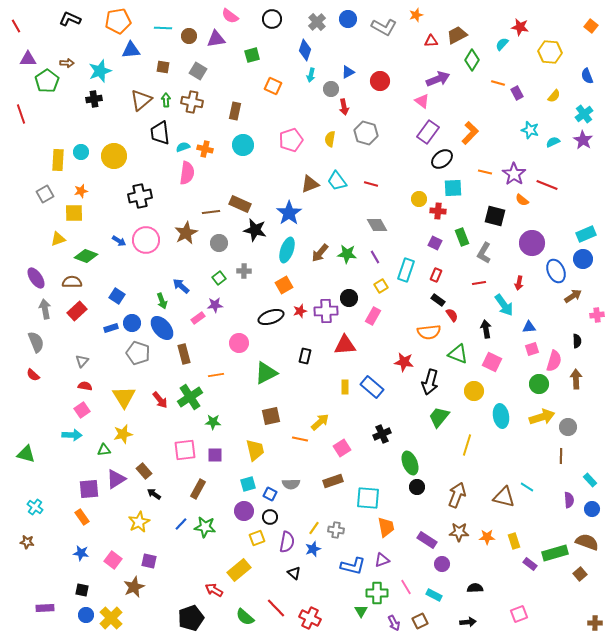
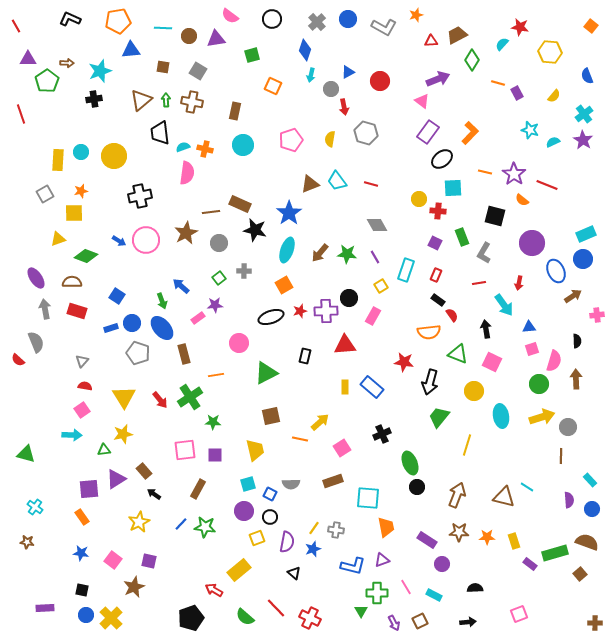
red rectangle at (77, 311): rotated 60 degrees clockwise
red semicircle at (33, 375): moved 15 px left, 15 px up
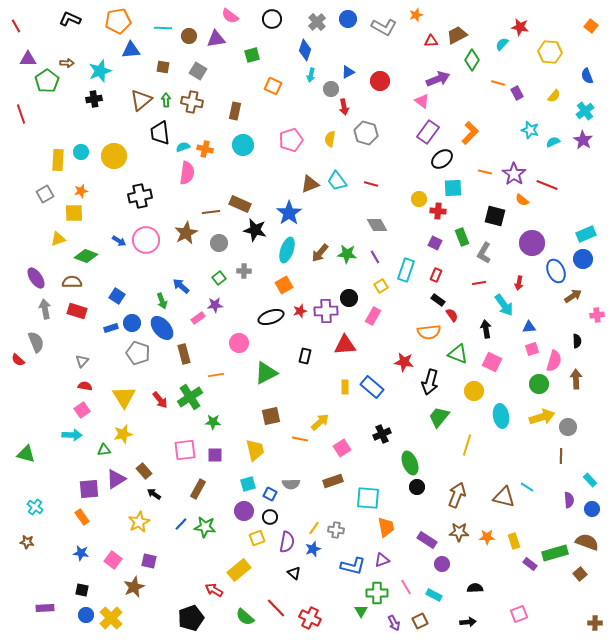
cyan cross at (584, 114): moved 1 px right, 3 px up
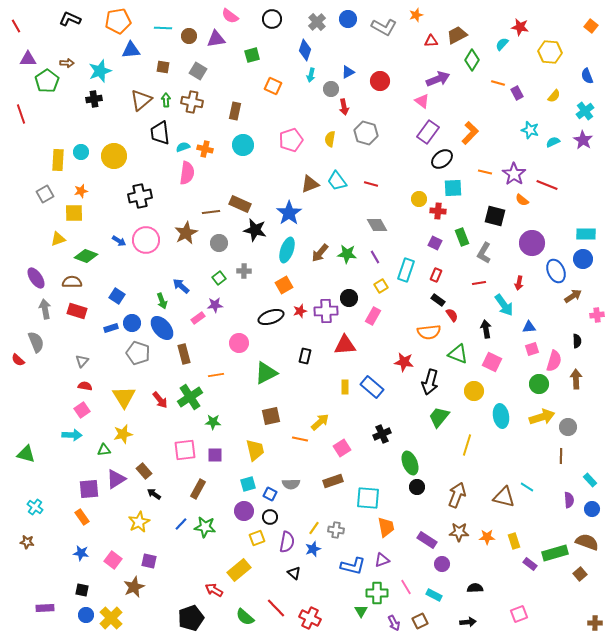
cyan rectangle at (586, 234): rotated 24 degrees clockwise
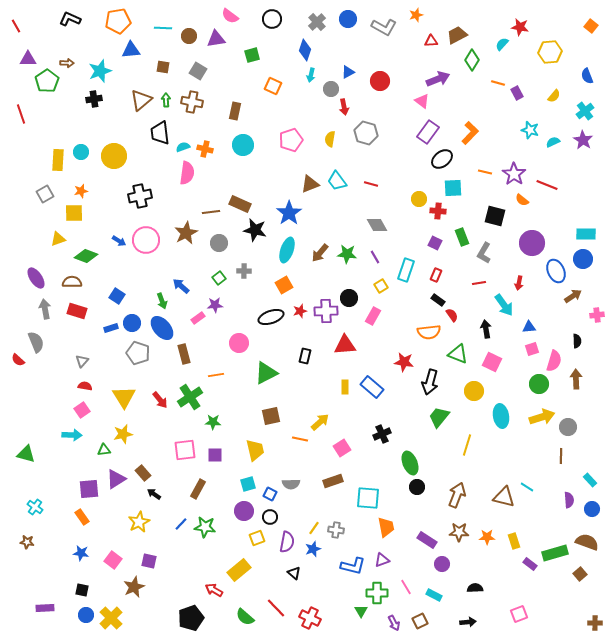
yellow hexagon at (550, 52): rotated 10 degrees counterclockwise
brown rectangle at (144, 471): moved 1 px left, 2 px down
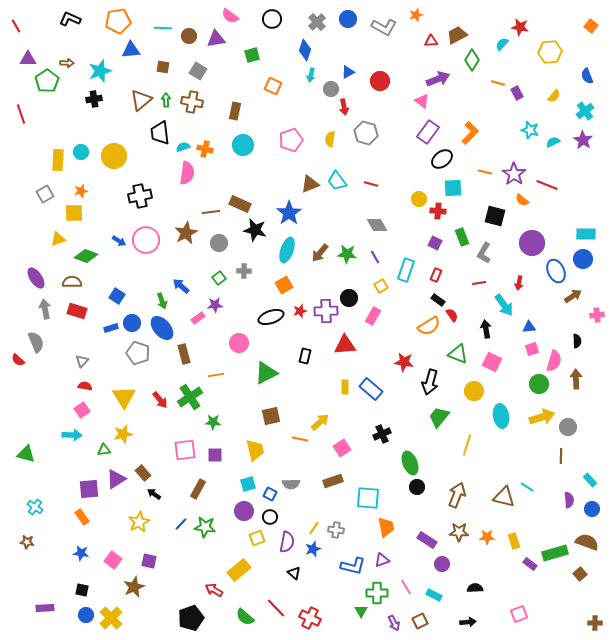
orange semicircle at (429, 332): moved 6 px up; rotated 25 degrees counterclockwise
blue rectangle at (372, 387): moved 1 px left, 2 px down
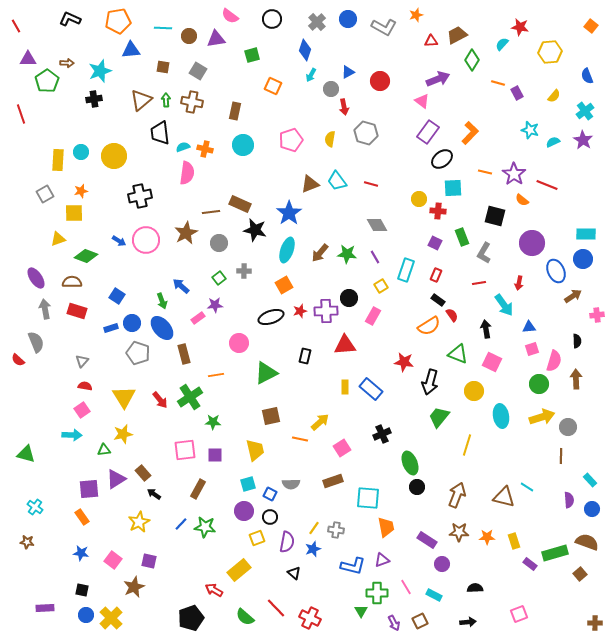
cyan arrow at (311, 75): rotated 16 degrees clockwise
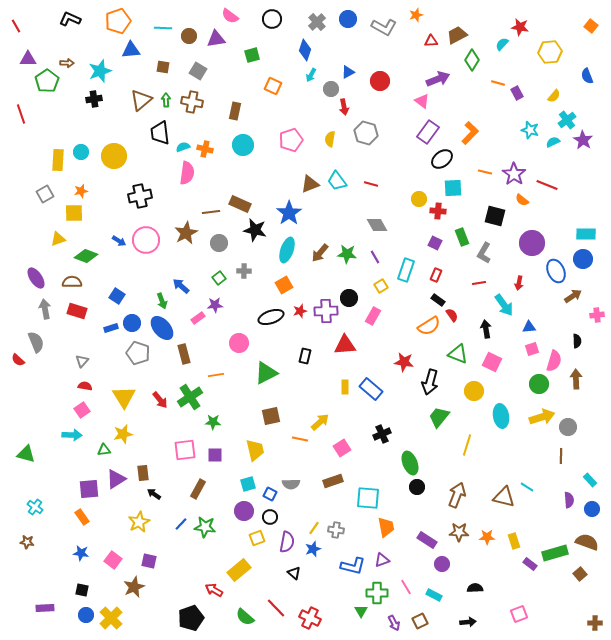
orange pentagon at (118, 21): rotated 10 degrees counterclockwise
cyan cross at (585, 111): moved 18 px left, 9 px down
brown rectangle at (143, 473): rotated 35 degrees clockwise
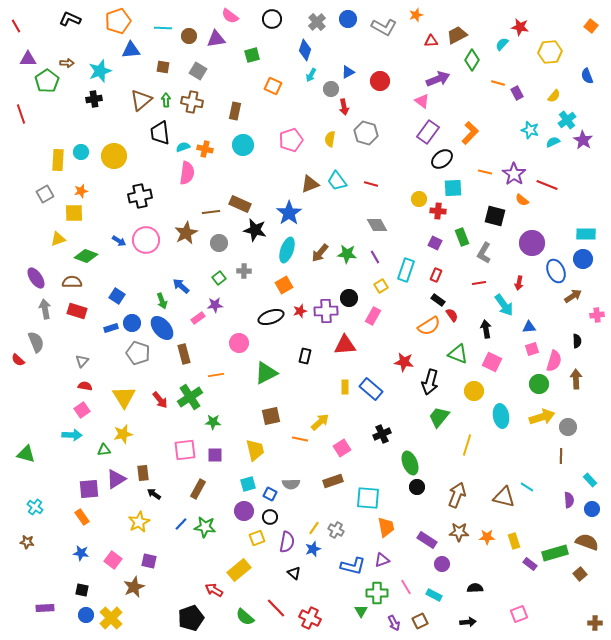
gray cross at (336, 530): rotated 21 degrees clockwise
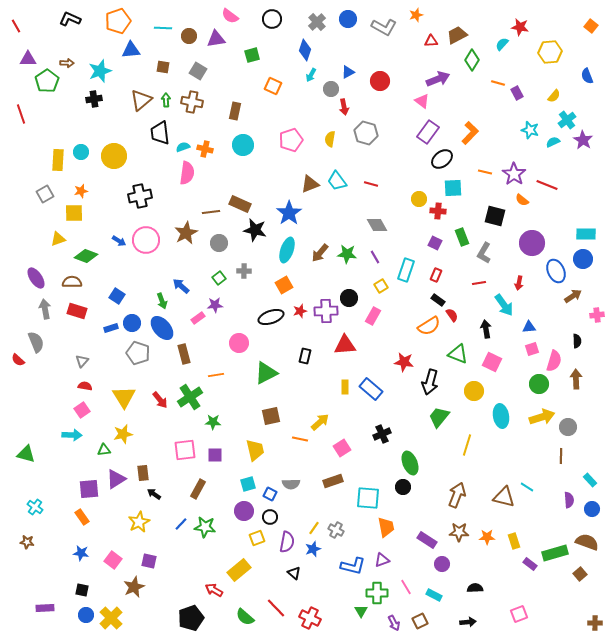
black circle at (417, 487): moved 14 px left
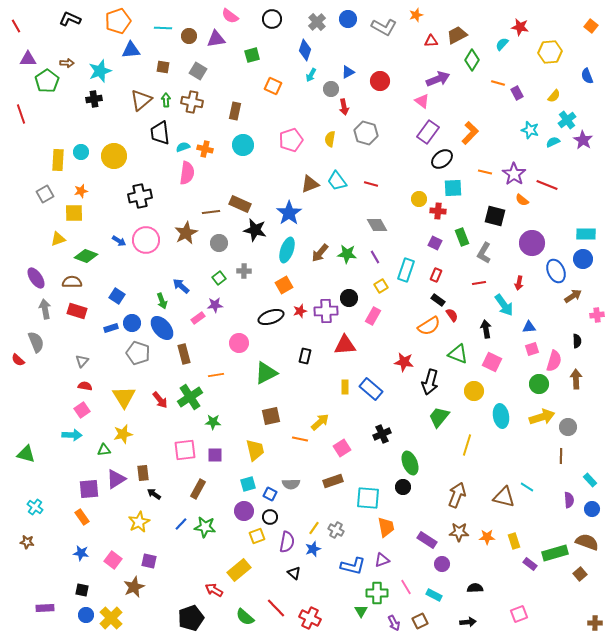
yellow square at (257, 538): moved 2 px up
